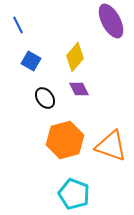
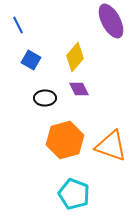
blue square: moved 1 px up
black ellipse: rotated 55 degrees counterclockwise
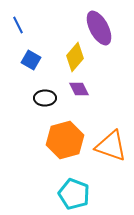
purple ellipse: moved 12 px left, 7 px down
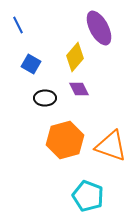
blue square: moved 4 px down
cyan pentagon: moved 14 px right, 2 px down
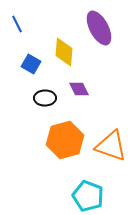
blue line: moved 1 px left, 1 px up
yellow diamond: moved 11 px left, 5 px up; rotated 36 degrees counterclockwise
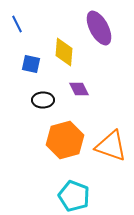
blue square: rotated 18 degrees counterclockwise
black ellipse: moved 2 px left, 2 px down
cyan pentagon: moved 14 px left
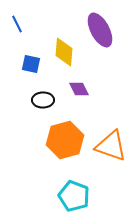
purple ellipse: moved 1 px right, 2 px down
